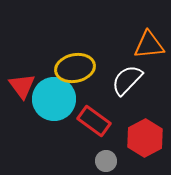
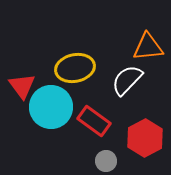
orange triangle: moved 1 px left, 2 px down
cyan circle: moved 3 px left, 8 px down
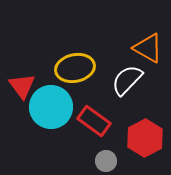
orange triangle: moved 1 px down; rotated 36 degrees clockwise
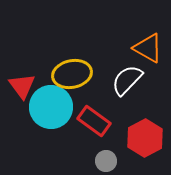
yellow ellipse: moved 3 px left, 6 px down
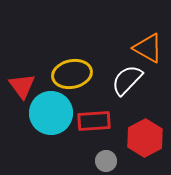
cyan circle: moved 6 px down
red rectangle: rotated 40 degrees counterclockwise
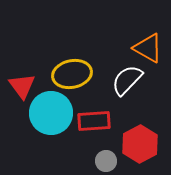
red hexagon: moved 5 px left, 6 px down
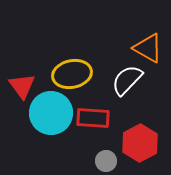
red rectangle: moved 1 px left, 3 px up; rotated 8 degrees clockwise
red hexagon: moved 1 px up
